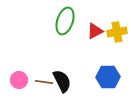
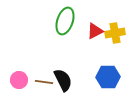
yellow cross: moved 2 px left, 1 px down
black semicircle: moved 1 px right, 1 px up
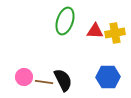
red triangle: rotated 30 degrees clockwise
pink circle: moved 5 px right, 3 px up
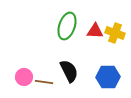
green ellipse: moved 2 px right, 5 px down
yellow cross: rotated 30 degrees clockwise
black semicircle: moved 6 px right, 9 px up
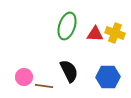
red triangle: moved 3 px down
brown line: moved 4 px down
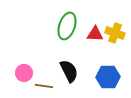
pink circle: moved 4 px up
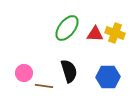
green ellipse: moved 2 px down; rotated 20 degrees clockwise
black semicircle: rotated 10 degrees clockwise
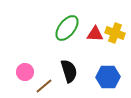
pink circle: moved 1 px right, 1 px up
brown line: rotated 48 degrees counterclockwise
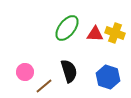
blue hexagon: rotated 20 degrees clockwise
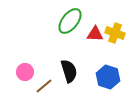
green ellipse: moved 3 px right, 7 px up
